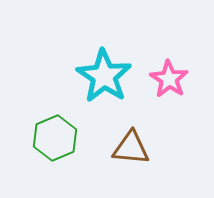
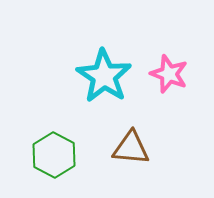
pink star: moved 5 px up; rotated 12 degrees counterclockwise
green hexagon: moved 1 px left, 17 px down; rotated 9 degrees counterclockwise
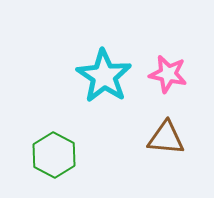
pink star: moved 1 px left; rotated 9 degrees counterclockwise
brown triangle: moved 35 px right, 10 px up
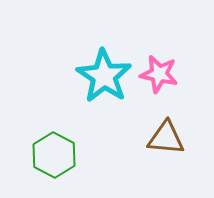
pink star: moved 9 px left
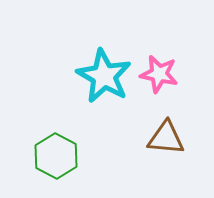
cyan star: rotated 4 degrees counterclockwise
green hexagon: moved 2 px right, 1 px down
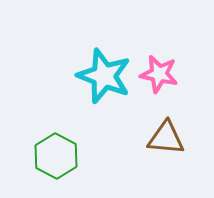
cyan star: rotated 8 degrees counterclockwise
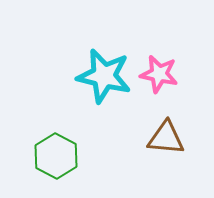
cyan star: rotated 8 degrees counterclockwise
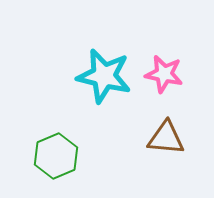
pink star: moved 5 px right
green hexagon: rotated 9 degrees clockwise
